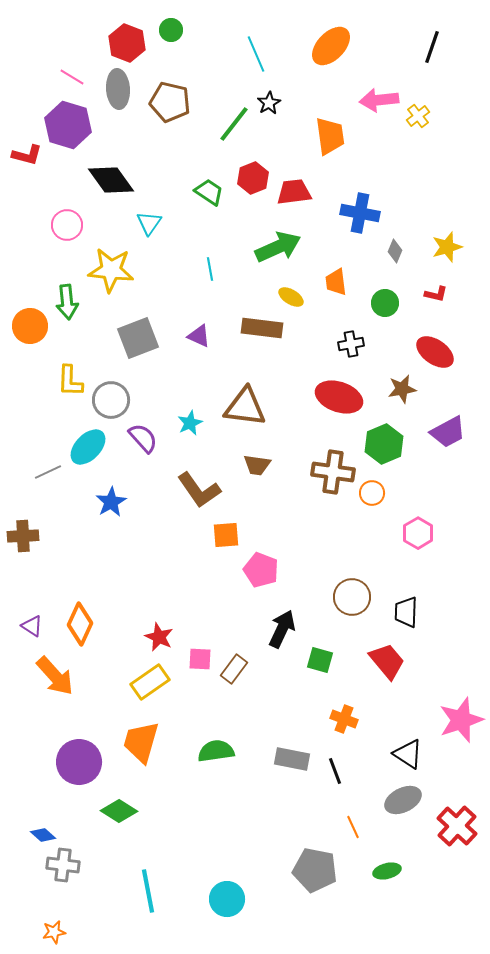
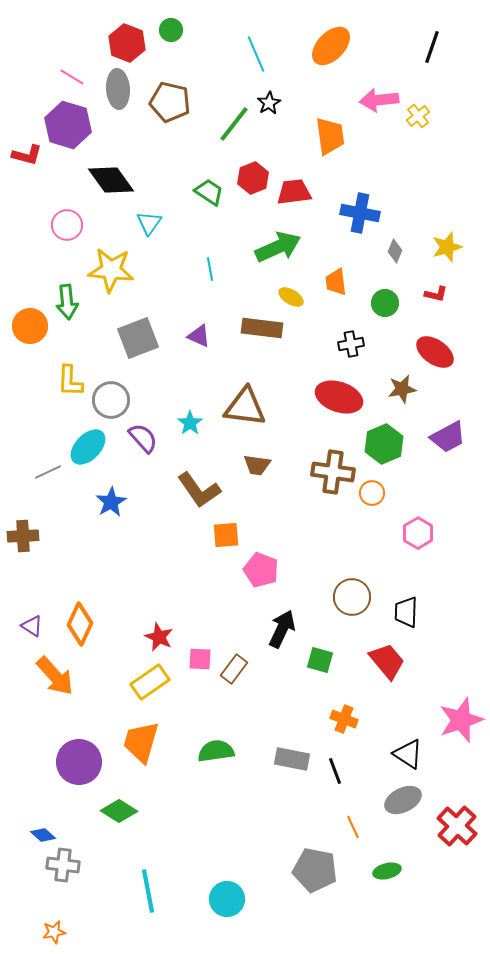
cyan star at (190, 423): rotated 10 degrees counterclockwise
purple trapezoid at (448, 432): moved 5 px down
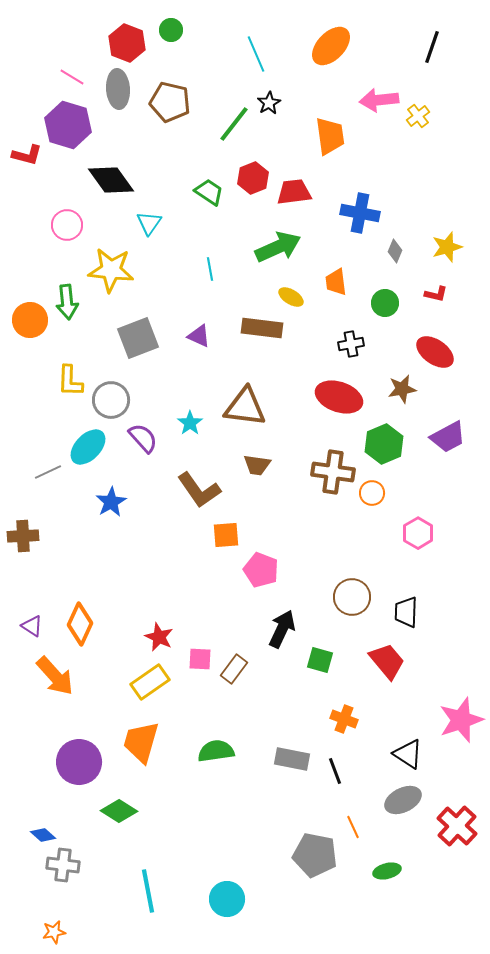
orange circle at (30, 326): moved 6 px up
gray pentagon at (315, 870): moved 15 px up
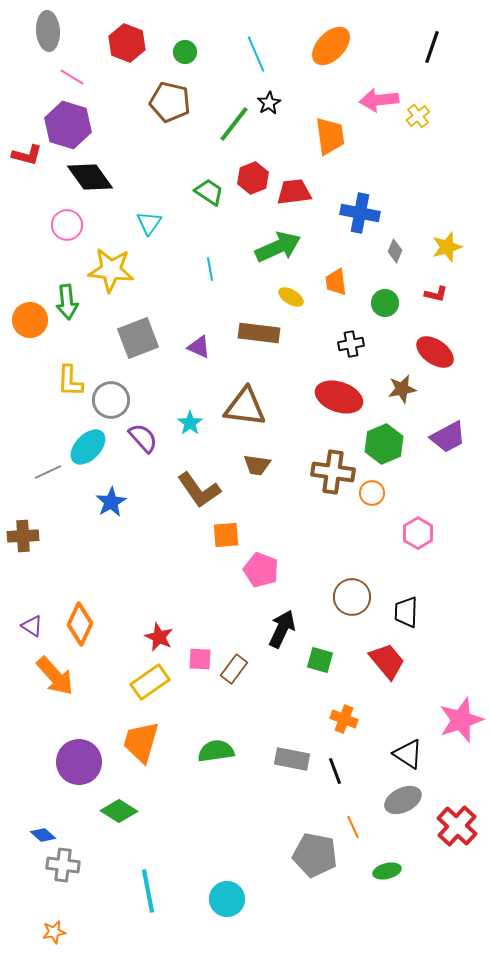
green circle at (171, 30): moved 14 px right, 22 px down
gray ellipse at (118, 89): moved 70 px left, 58 px up
black diamond at (111, 180): moved 21 px left, 3 px up
brown rectangle at (262, 328): moved 3 px left, 5 px down
purple triangle at (199, 336): moved 11 px down
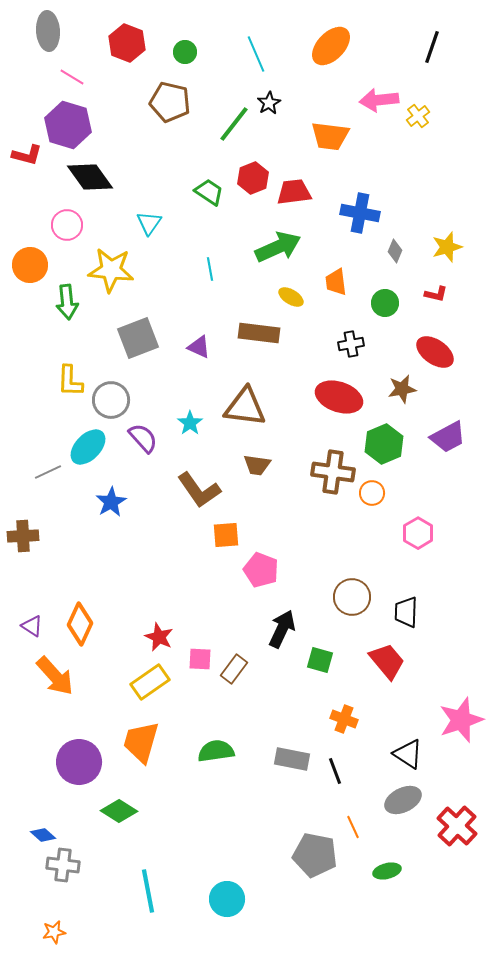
orange trapezoid at (330, 136): rotated 105 degrees clockwise
orange circle at (30, 320): moved 55 px up
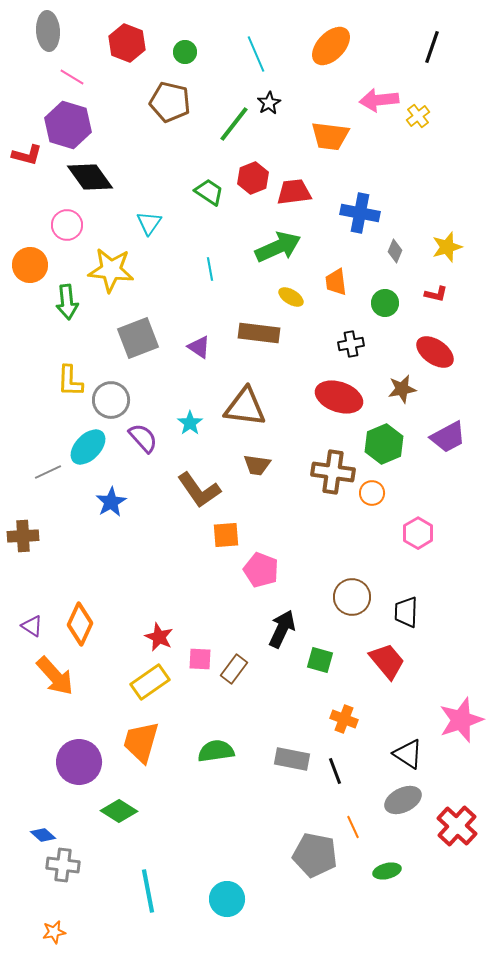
purple triangle at (199, 347): rotated 10 degrees clockwise
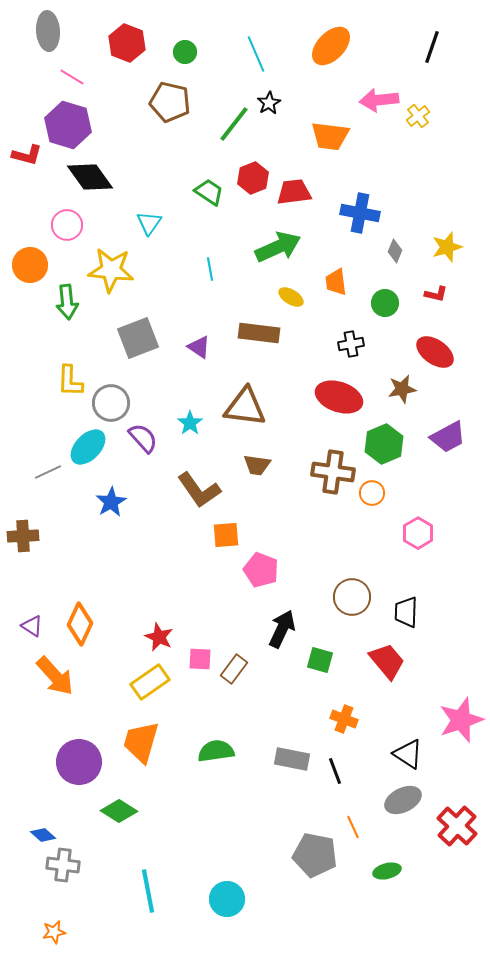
gray circle at (111, 400): moved 3 px down
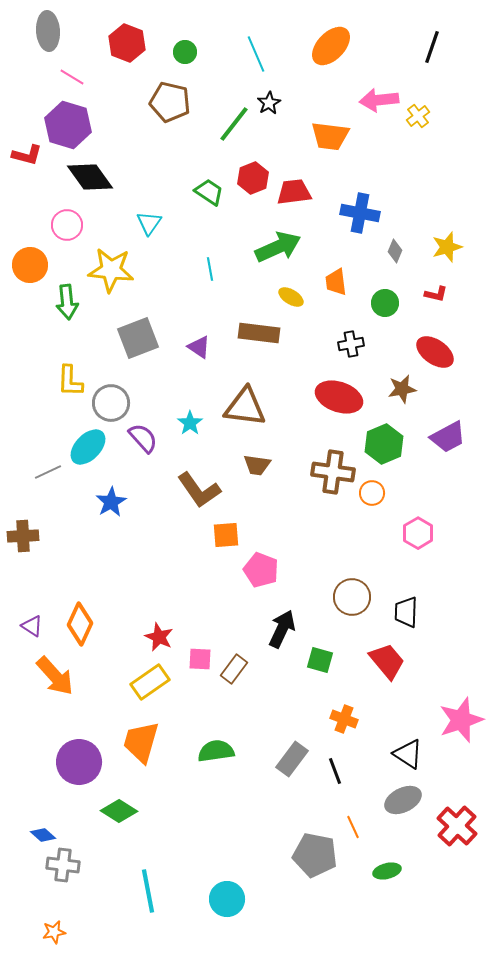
gray rectangle at (292, 759): rotated 64 degrees counterclockwise
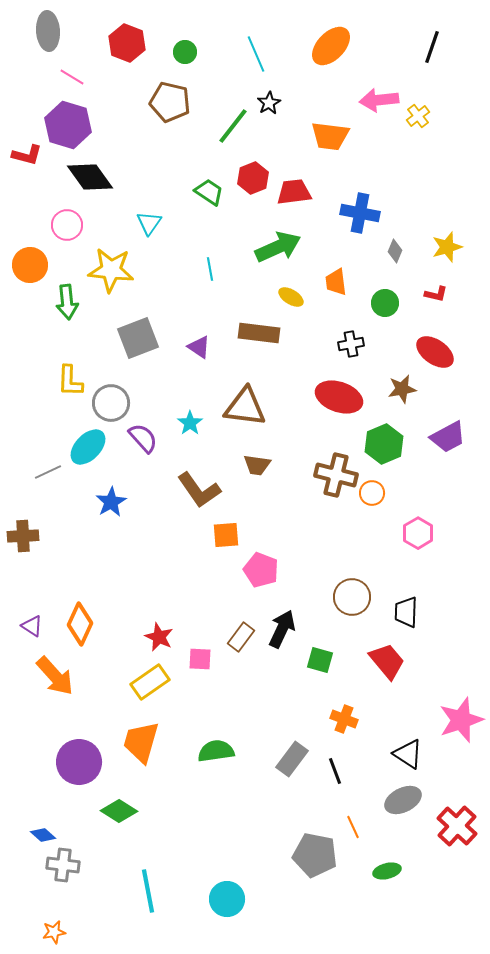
green line at (234, 124): moved 1 px left, 2 px down
brown cross at (333, 472): moved 3 px right, 3 px down; rotated 6 degrees clockwise
brown rectangle at (234, 669): moved 7 px right, 32 px up
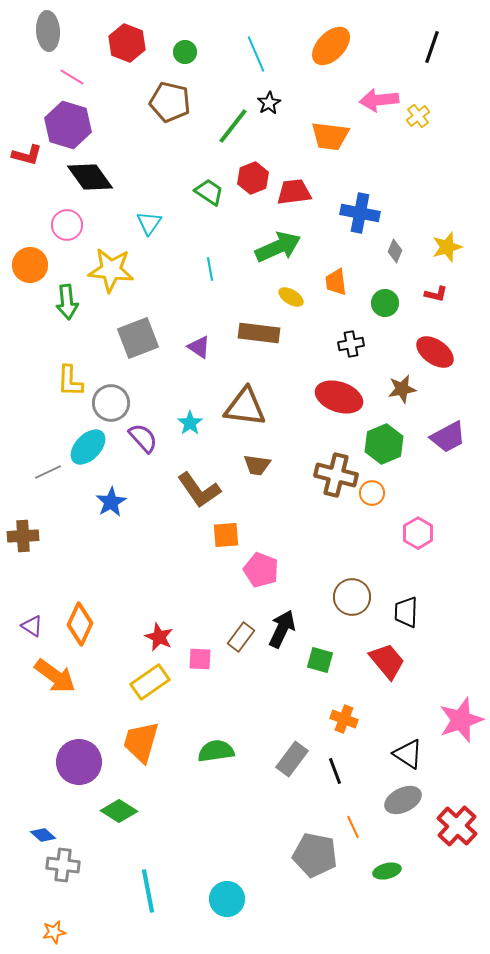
orange arrow at (55, 676): rotated 12 degrees counterclockwise
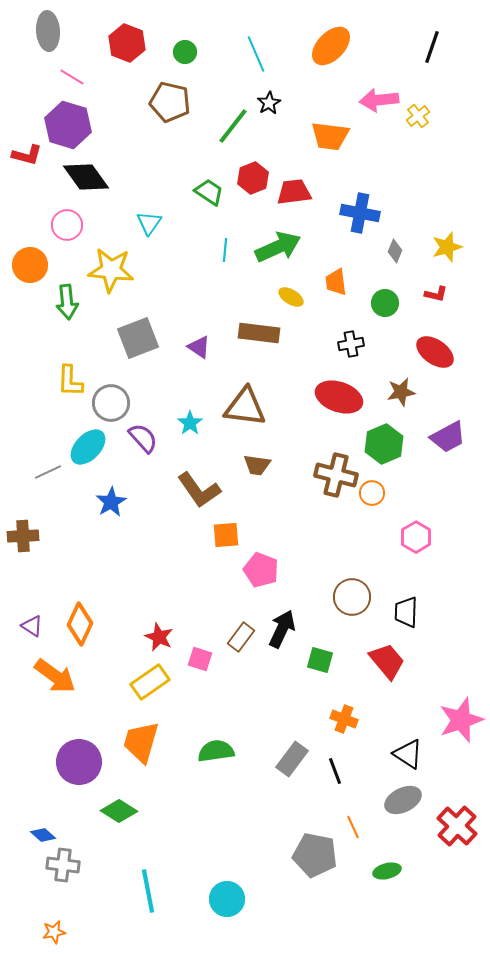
black diamond at (90, 177): moved 4 px left
cyan line at (210, 269): moved 15 px right, 19 px up; rotated 15 degrees clockwise
brown star at (402, 389): moved 1 px left, 3 px down
pink hexagon at (418, 533): moved 2 px left, 4 px down
pink square at (200, 659): rotated 15 degrees clockwise
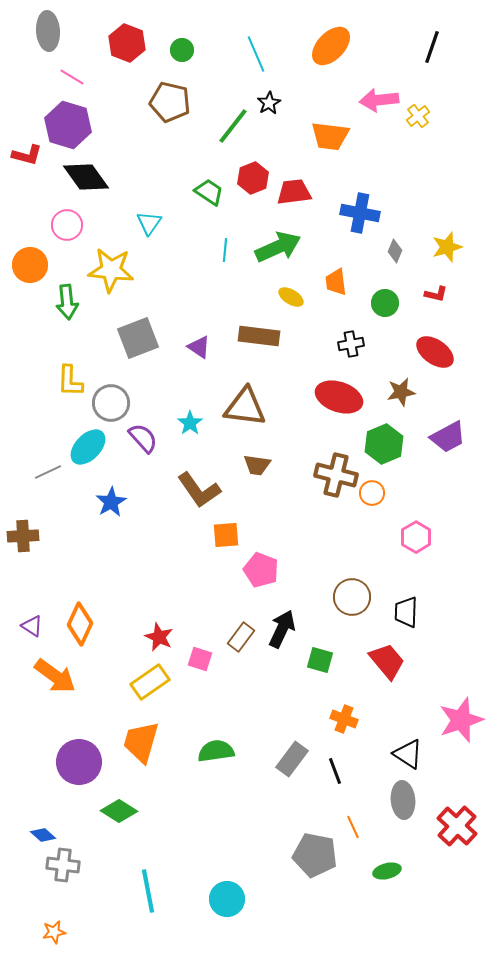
green circle at (185, 52): moved 3 px left, 2 px up
brown rectangle at (259, 333): moved 3 px down
gray ellipse at (403, 800): rotated 69 degrees counterclockwise
